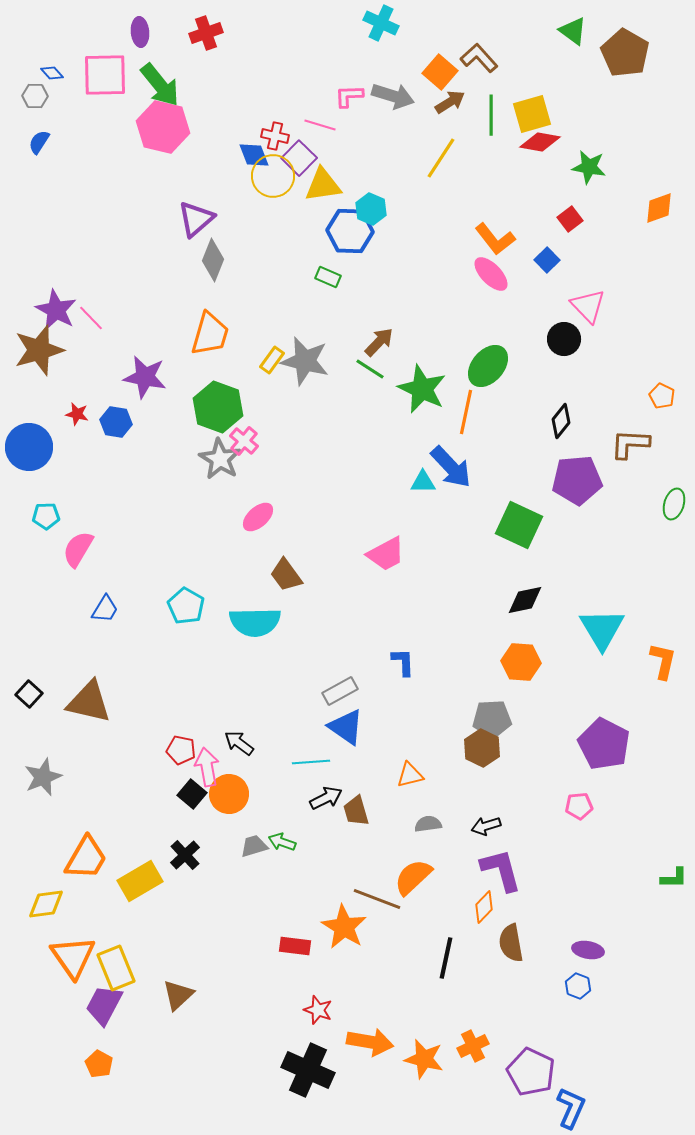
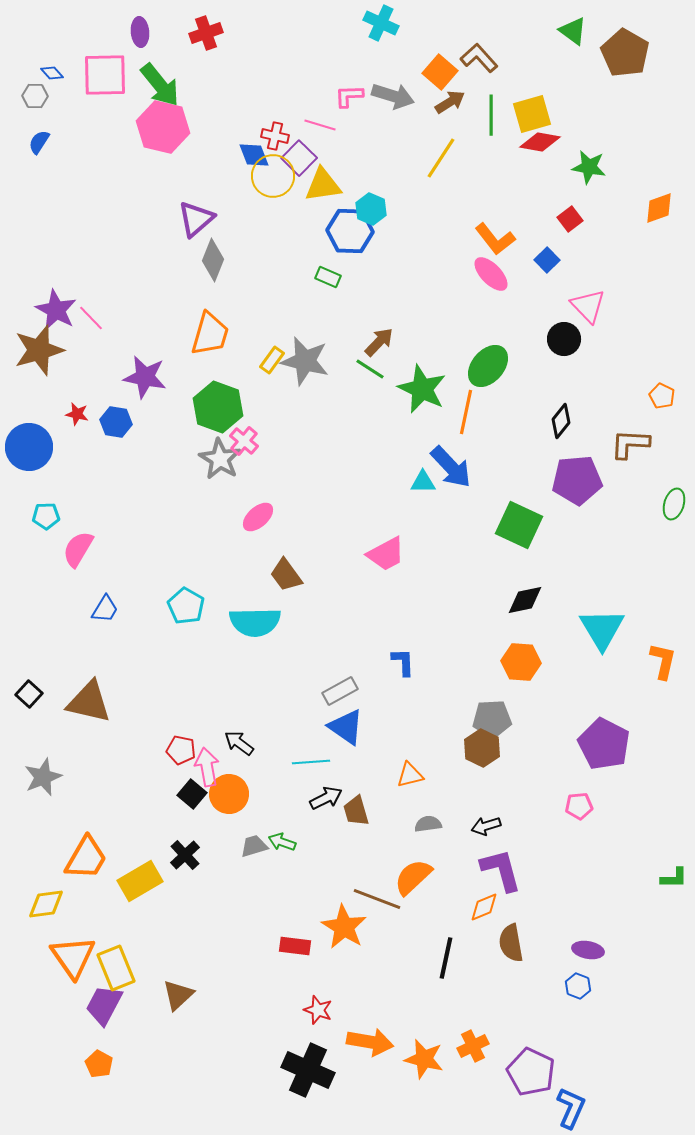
orange diamond at (484, 907): rotated 24 degrees clockwise
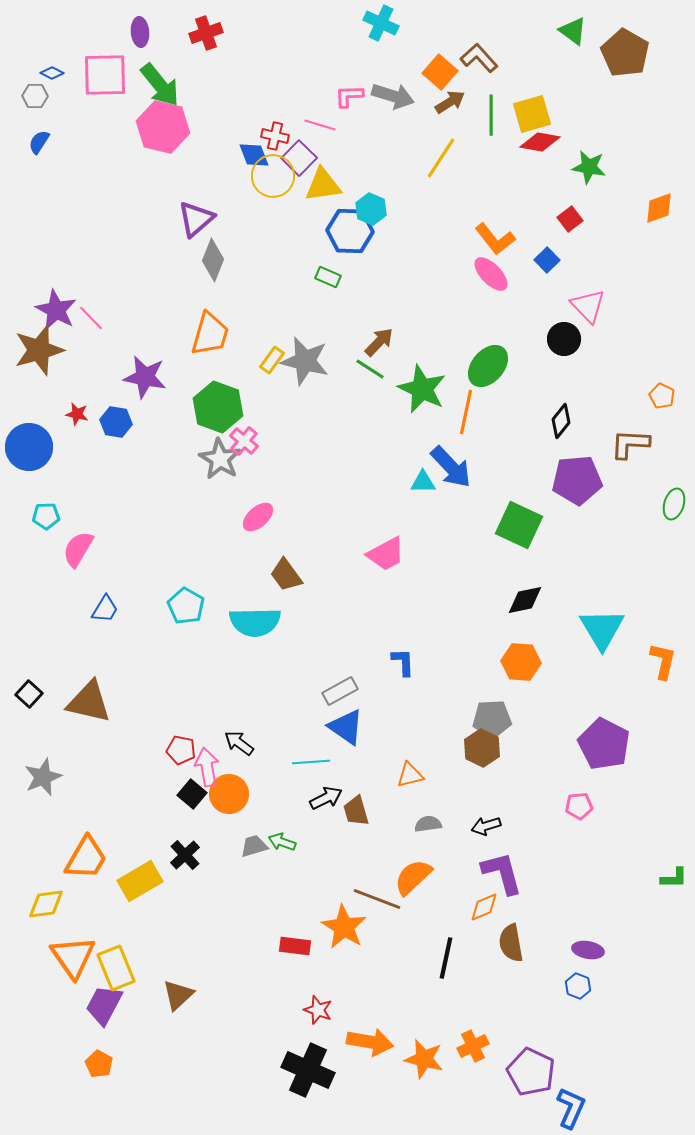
blue diamond at (52, 73): rotated 20 degrees counterclockwise
purple L-shape at (501, 870): moved 1 px right, 3 px down
